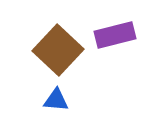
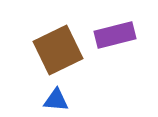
brown square: rotated 21 degrees clockwise
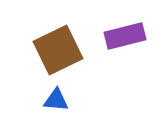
purple rectangle: moved 10 px right, 1 px down
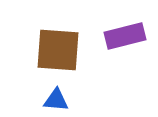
brown square: rotated 30 degrees clockwise
